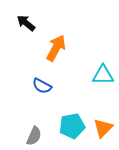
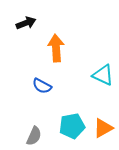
black arrow: rotated 120 degrees clockwise
orange arrow: rotated 32 degrees counterclockwise
cyan triangle: rotated 25 degrees clockwise
orange triangle: rotated 15 degrees clockwise
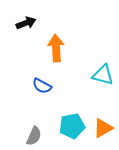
cyan triangle: rotated 10 degrees counterclockwise
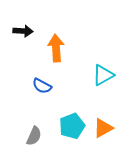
black arrow: moved 3 px left, 8 px down; rotated 24 degrees clockwise
cyan triangle: rotated 45 degrees counterclockwise
cyan pentagon: rotated 10 degrees counterclockwise
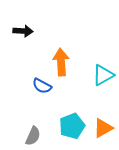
orange arrow: moved 5 px right, 14 px down
gray semicircle: moved 1 px left
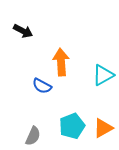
black arrow: rotated 24 degrees clockwise
